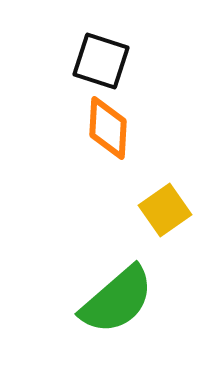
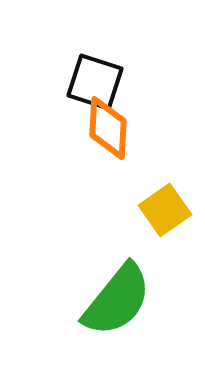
black square: moved 6 px left, 21 px down
green semicircle: rotated 10 degrees counterclockwise
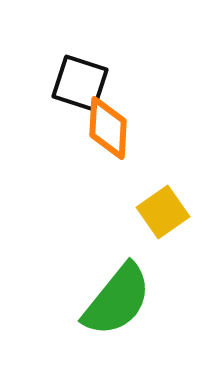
black square: moved 15 px left, 1 px down
yellow square: moved 2 px left, 2 px down
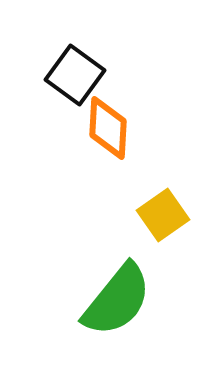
black square: moved 5 px left, 8 px up; rotated 18 degrees clockwise
yellow square: moved 3 px down
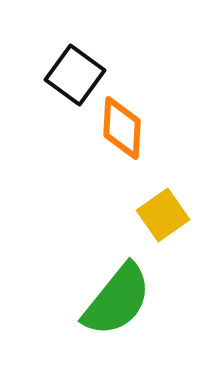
orange diamond: moved 14 px right
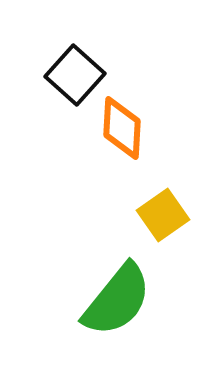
black square: rotated 6 degrees clockwise
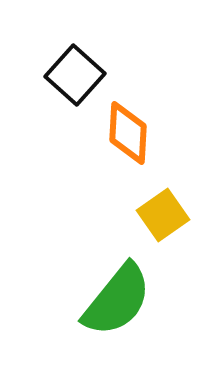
orange diamond: moved 6 px right, 5 px down
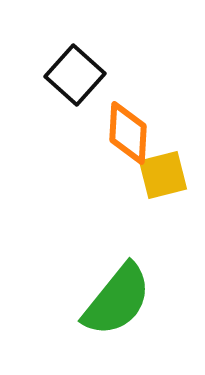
yellow square: moved 40 px up; rotated 21 degrees clockwise
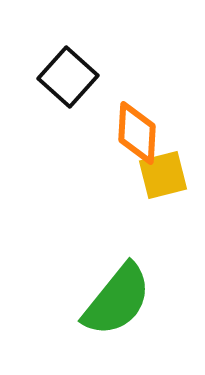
black square: moved 7 px left, 2 px down
orange diamond: moved 9 px right
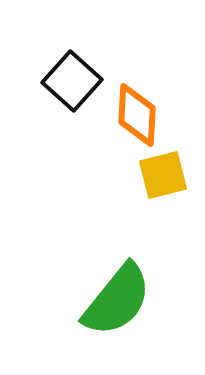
black square: moved 4 px right, 4 px down
orange diamond: moved 18 px up
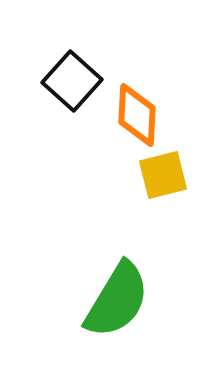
green semicircle: rotated 8 degrees counterclockwise
